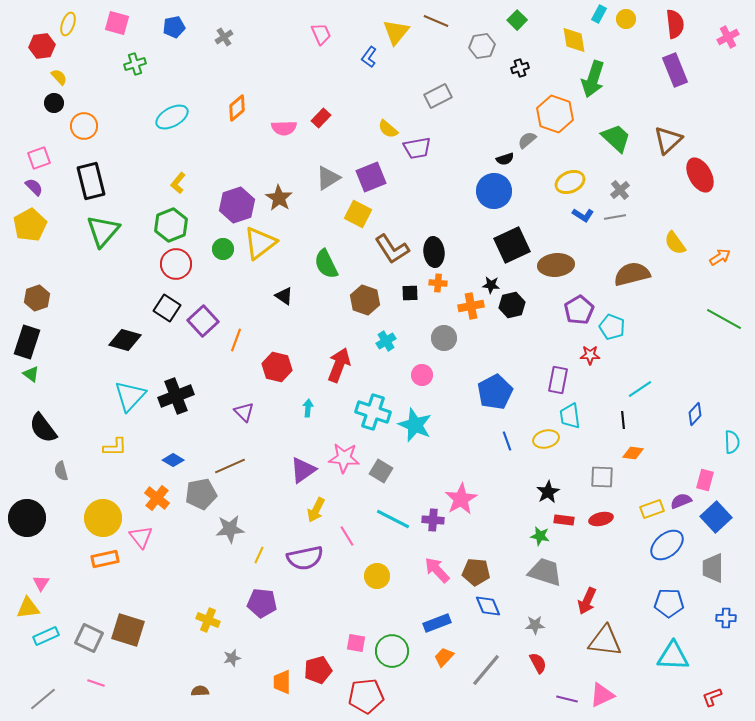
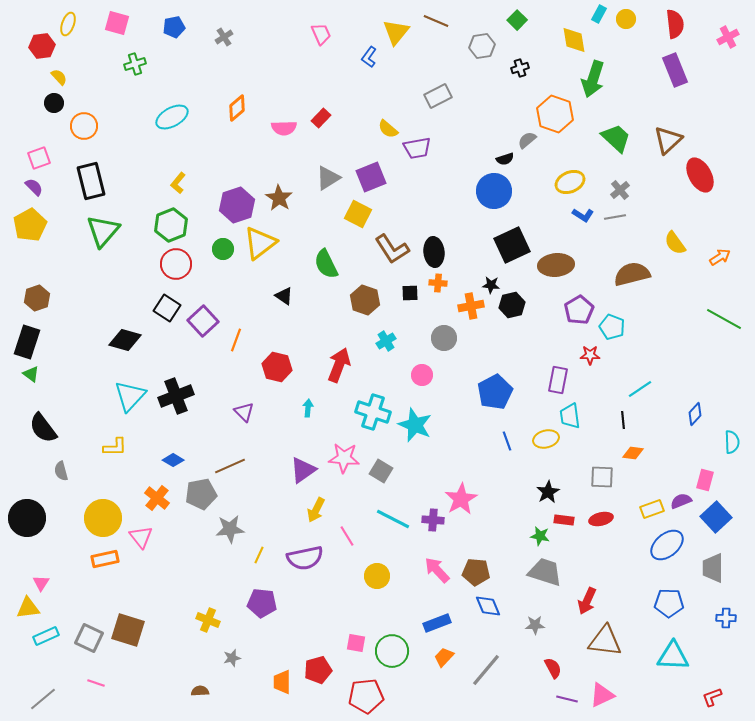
red semicircle at (538, 663): moved 15 px right, 5 px down
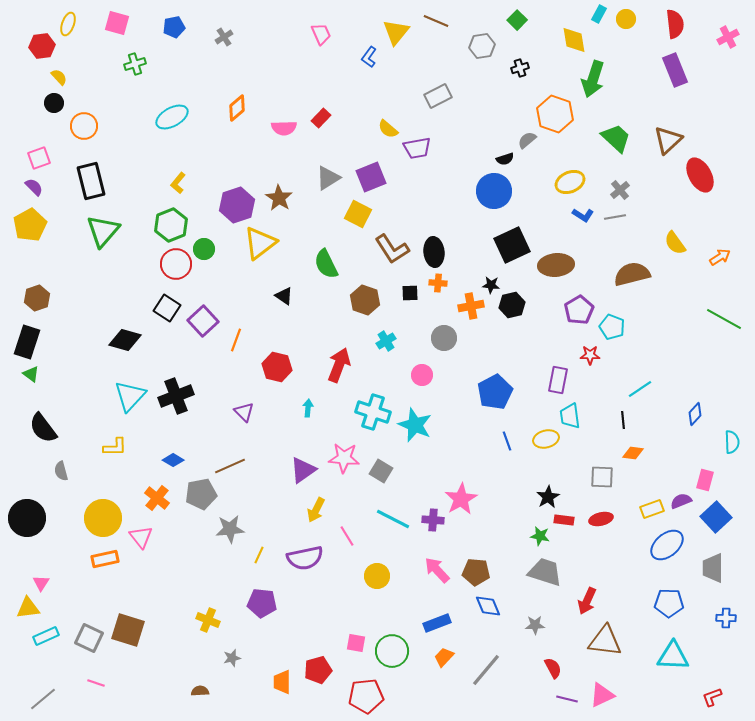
green circle at (223, 249): moved 19 px left
black star at (548, 492): moved 5 px down
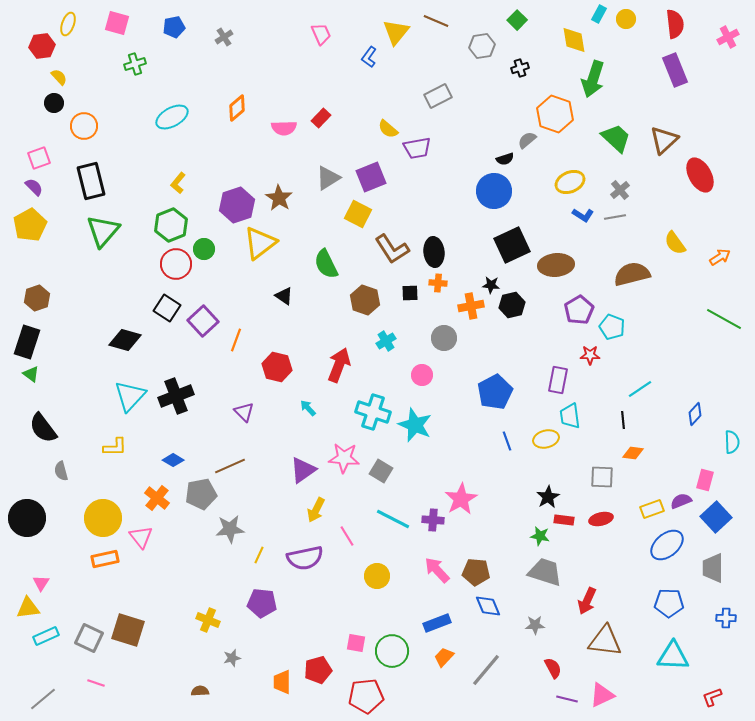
brown triangle at (668, 140): moved 4 px left
cyan arrow at (308, 408): rotated 48 degrees counterclockwise
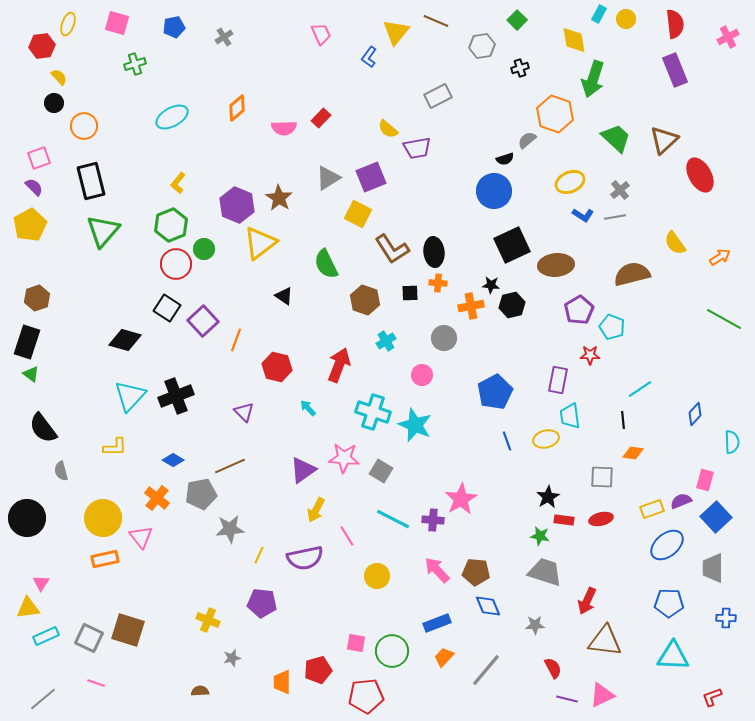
purple hexagon at (237, 205): rotated 20 degrees counterclockwise
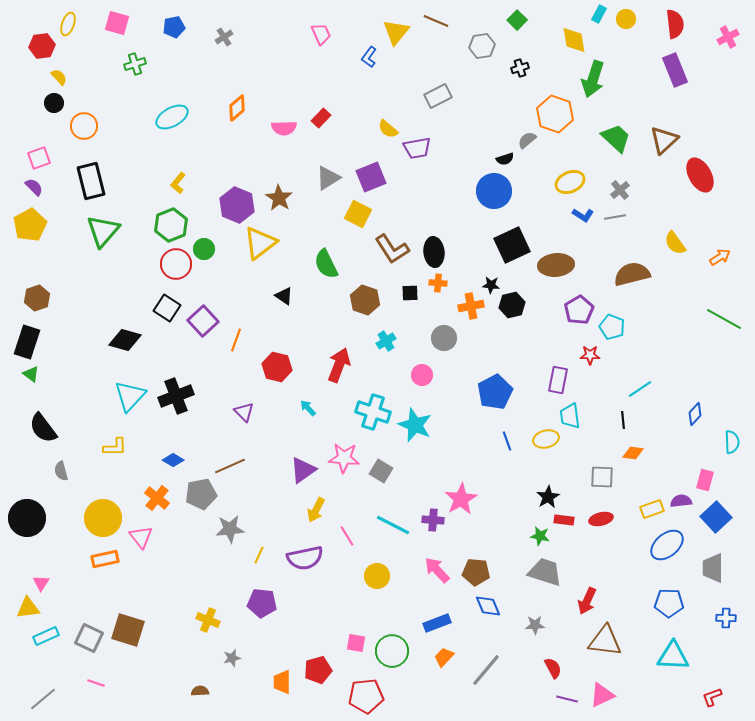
purple semicircle at (681, 501): rotated 15 degrees clockwise
cyan line at (393, 519): moved 6 px down
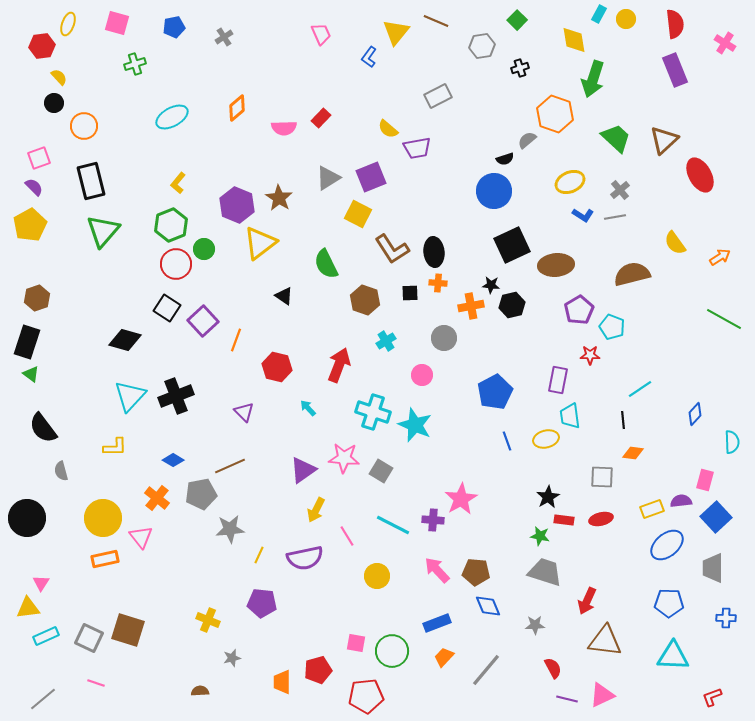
pink cross at (728, 37): moved 3 px left, 6 px down; rotated 30 degrees counterclockwise
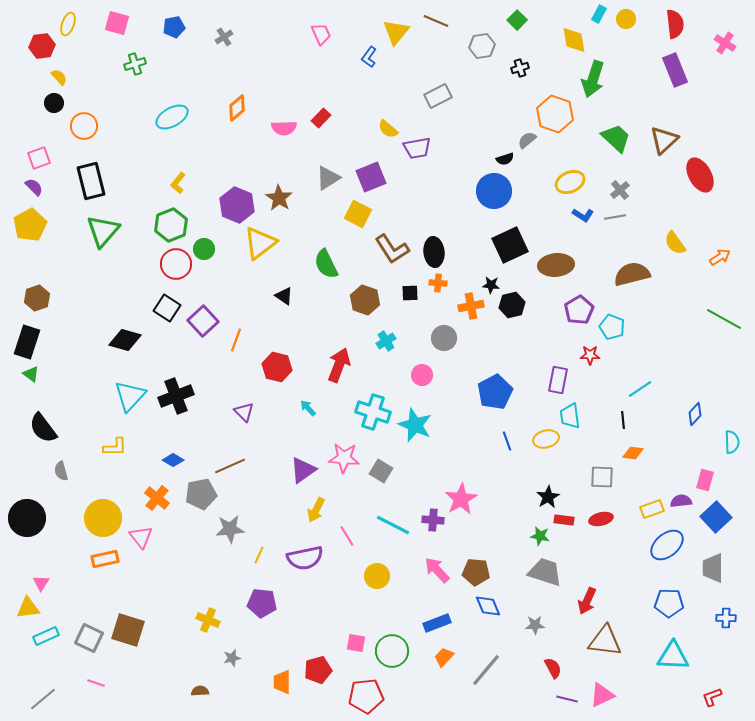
black square at (512, 245): moved 2 px left
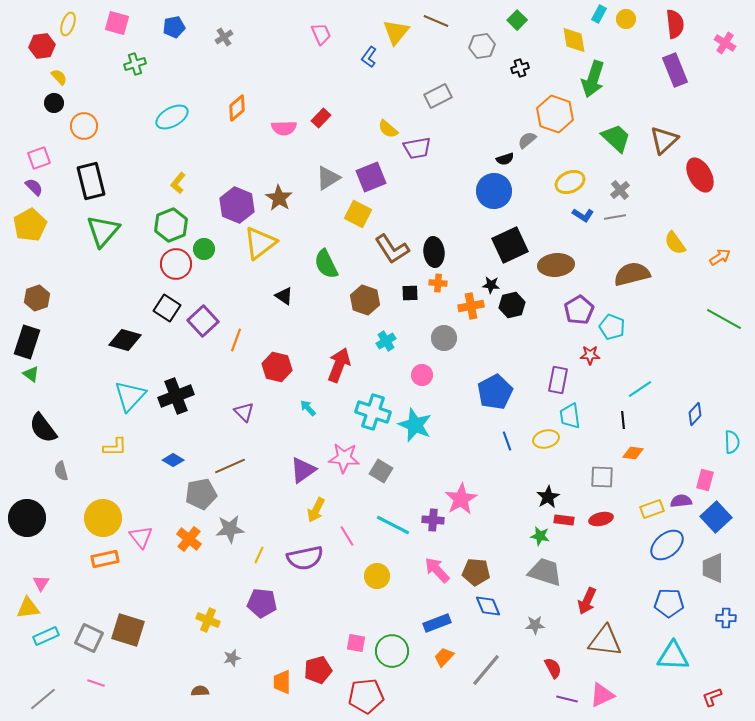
orange cross at (157, 498): moved 32 px right, 41 px down
